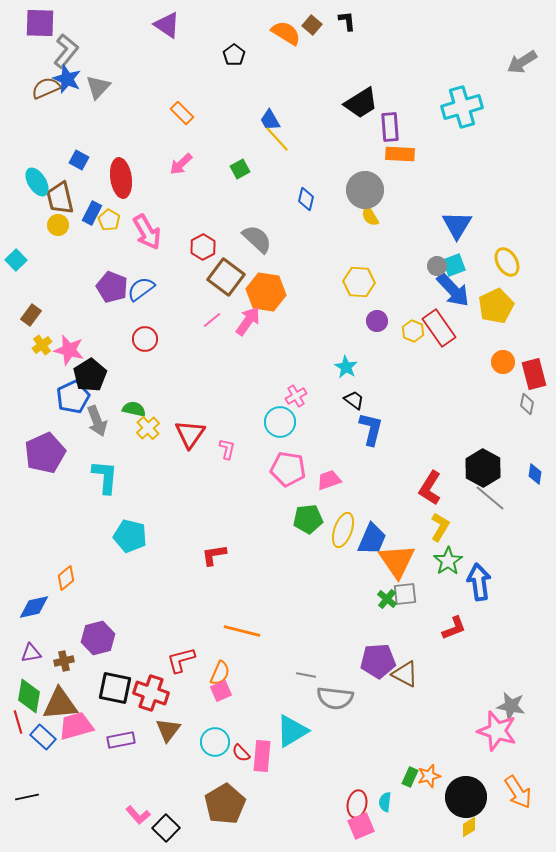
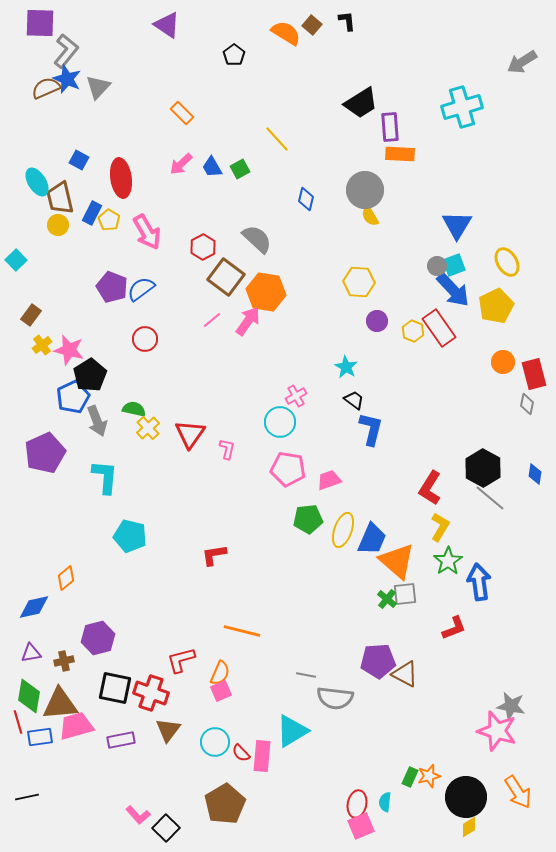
blue trapezoid at (270, 120): moved 58 px left, 47 px down
orange triangle at (397, 561): rotated 15 degrees counterclockwise
blue rectangle at (43, 737): moved 3 px left; rotated 50 degrees counterclockwise
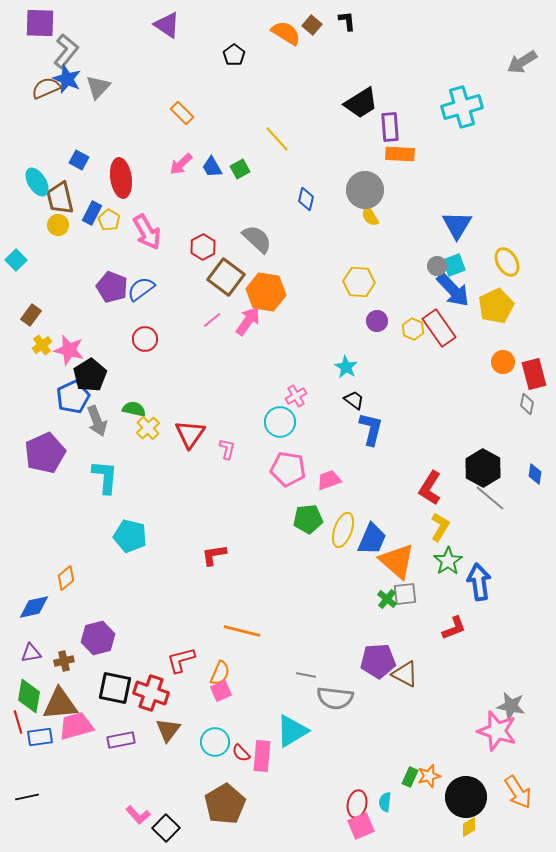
yellow hexagon at (413, 331): moved 2 px up
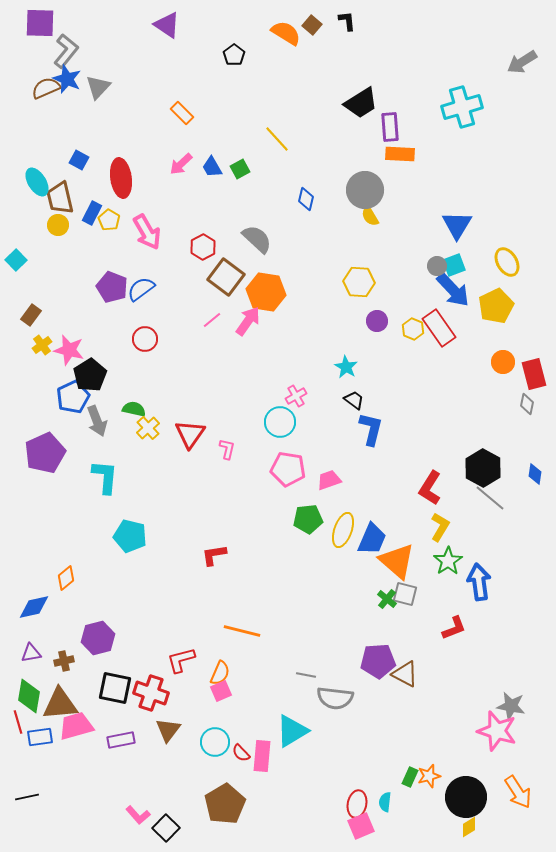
gray square at (405, 594): rotated 20 degrees clockwise
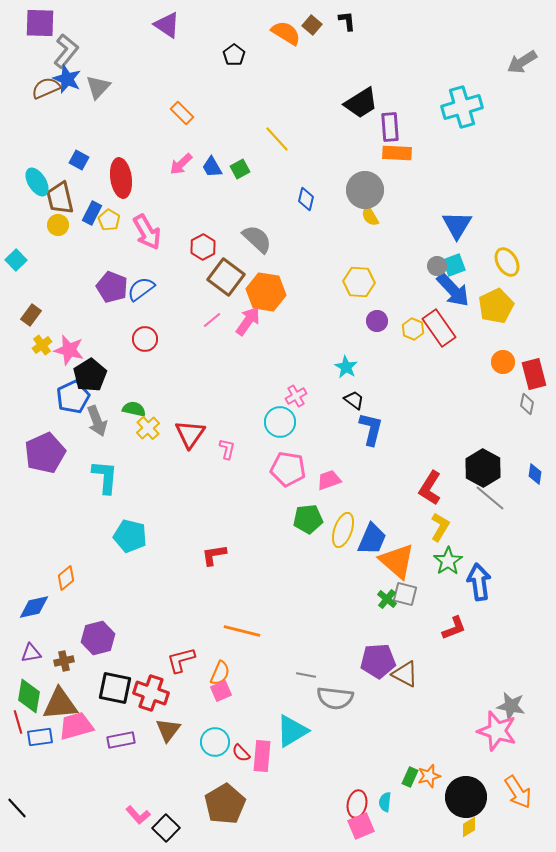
orange rectangle at (400, 154): moved 3 px left, 1 px up
black line at (27, 797): moved 10 px left, 11 px down; rotated 60 degrees clockwise
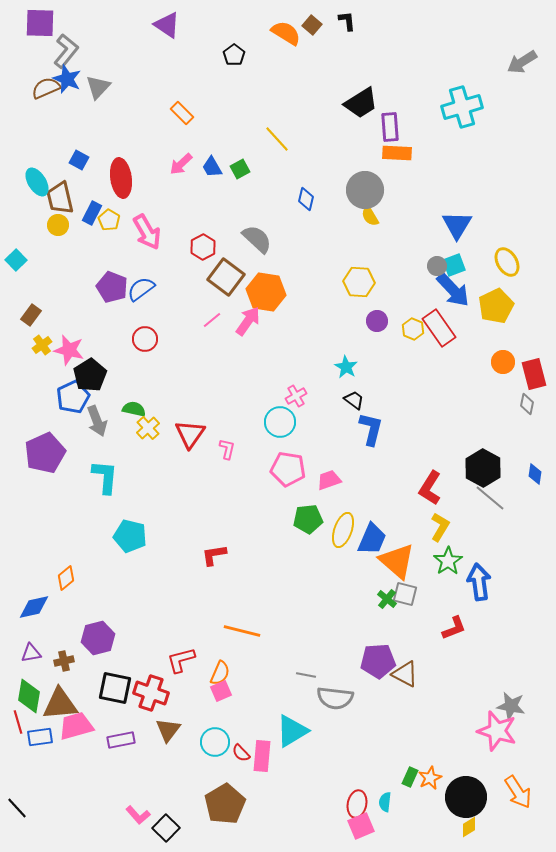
orange star at (429, 776): moved 1 px right, 2 px down; rotated 10 degrees counterclockwise
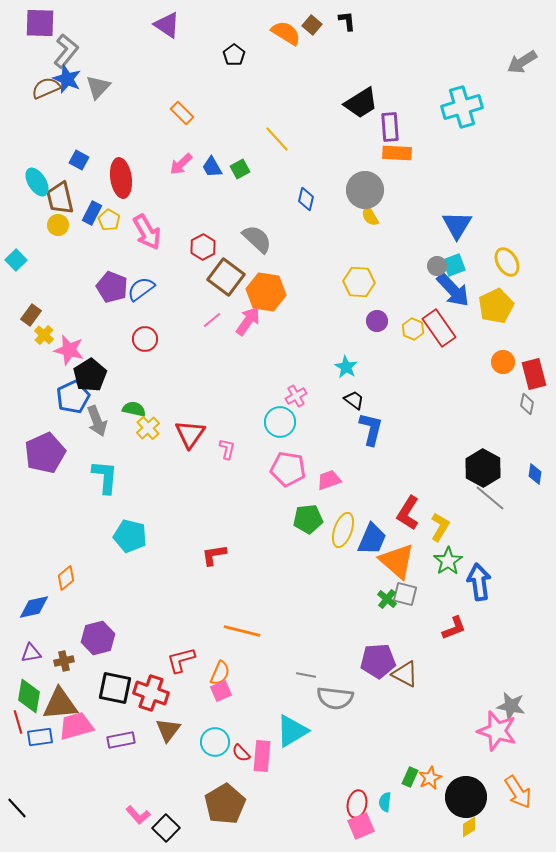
yellow cross at (42, 345): moved 2 px right, 10 px up; rotated 12 degrees counterclockwise
red L-shape at (430, 488): moved 22 px left, 25 px down
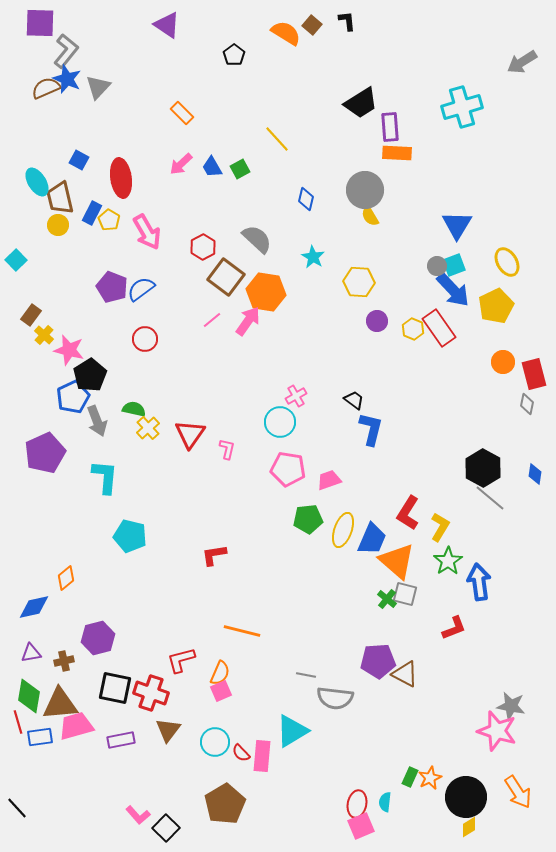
cyan star at (346, 367): moved 33 px left, 110 px up
